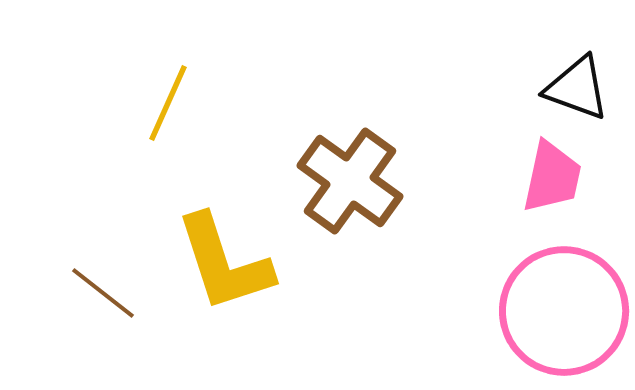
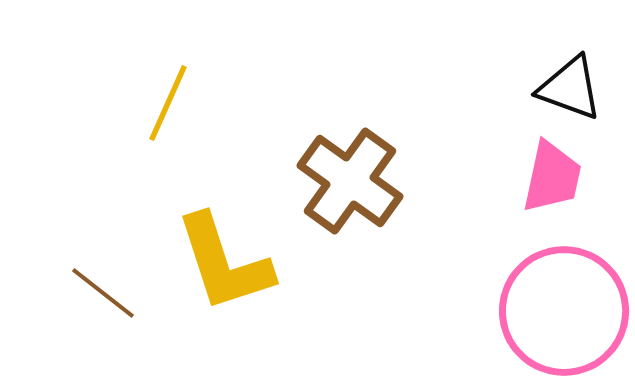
black triangle: moved 7 px left
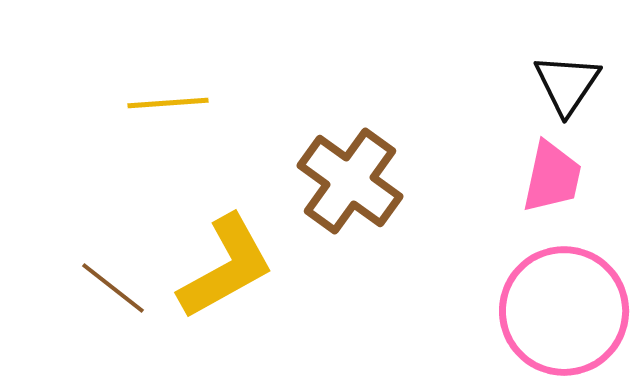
black triangle: moved 3 px left, 4 px up; rotated 44 degrees clockwise
yellow line: rotated 62 degrees clockwise
yellow L-shape: moved 2 px right, 4 px down; rotated 101 degrees counterclockwise
brown line: moved 10 px right, 5 px up
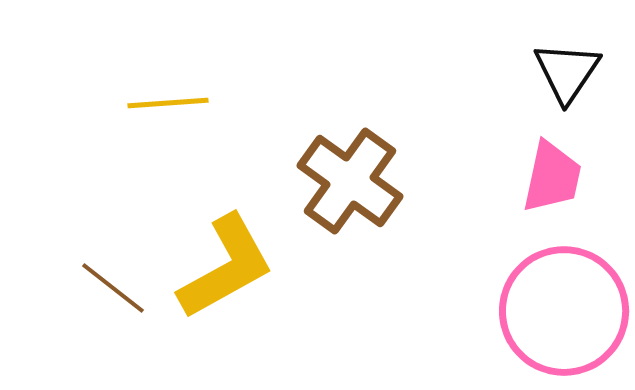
black triangle: moved 12 px up
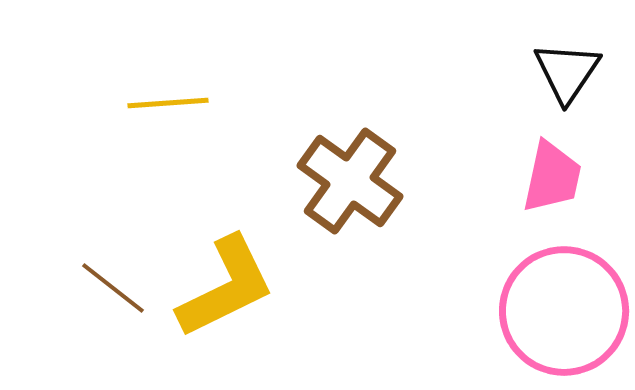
yellow L-shape: moved 20 px down; rotated 3 degrees clockwise
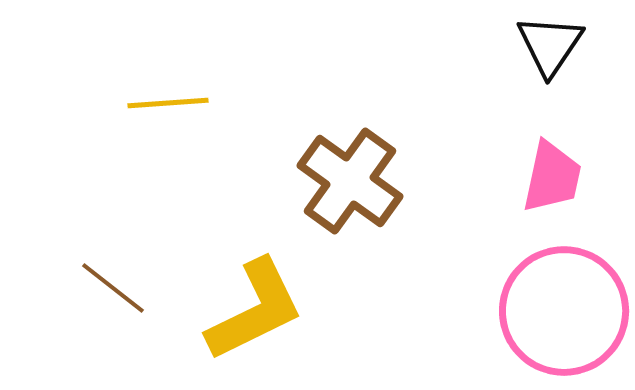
black triangle: moved 17 px left, 27 px up
yellow L-shape: moved 29 px right, 23 px down
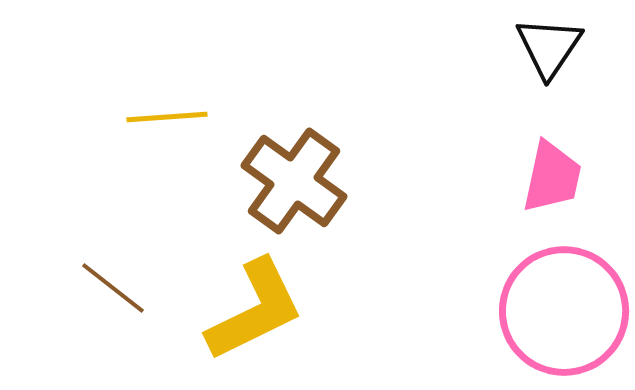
black triangle: moved 1 px left, 2 px down
yellow line: moved 1 px left, 14 px down
brown cross: moved 56 px left
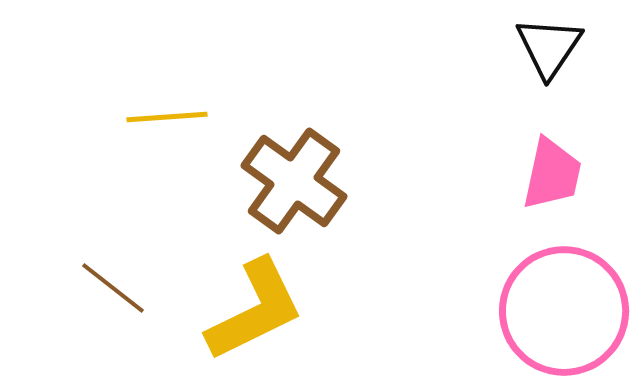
pink trapezoid: moved 3 px up
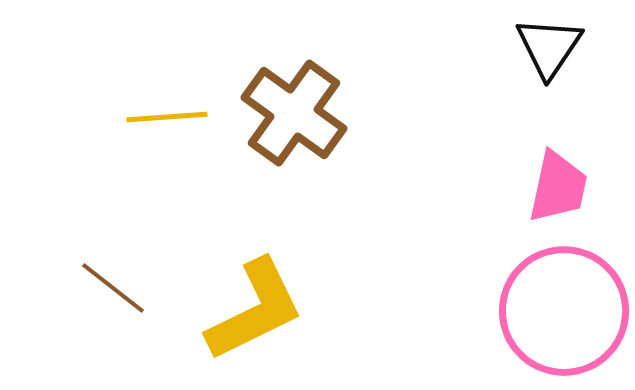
pink trapezoid: moved 6 px right, 13 px down
brown cross: moved 68 px up
